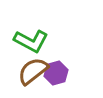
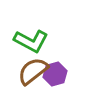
purple hexagon: moved 1 px left, 1 px down
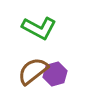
green L-shape: moved 8 px right, 13 px up
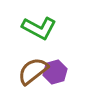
purple hexagon: moved 2 px up
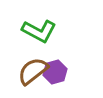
green L-shape: moved 3 px down
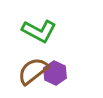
purple hexagon: moved 1 px down; rotated 20 degrees counterclockwise
